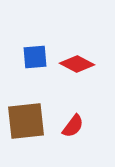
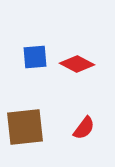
brown square: moved 1 px left, 6 px down
red semicircle: moved 11 px right, 2 px down
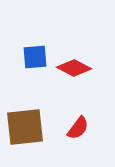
red diamond: moved 3 px left, 4 px down
red semicircle: moved 6 px left
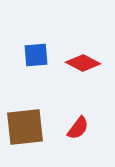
blue square: moved 1 px right, 2 px up
red diamond: moved 9 px right, 5 px up
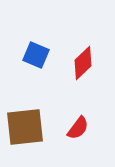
blue square: rotated 28 degrees clockwise
red diamond: rotated 72 degrees counterclockwise
